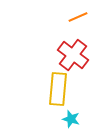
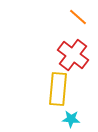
orange line: rotated 66 degrees clockwise
cyan star: rotated 12 degrees counterclockwise
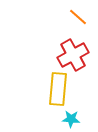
red cross: rotated 24 degrees clockwise
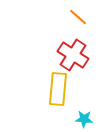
red cross: rotated 28 degrees counterclockwise
cyan star: moved 13 px right
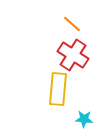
orange line: moved 6 px left, 7 px down
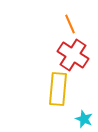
orange line: moved 2 px left; rotated 24 degrees clockwise
cyan star: rotated 18 degrees clockwise
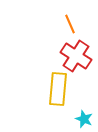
red cross: moved 3 px right, 1 px down
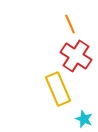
yellow rectangle: rotated 28 degrees counterclockwise
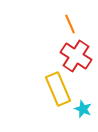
cyan star: moved 1 px left, 10 px up
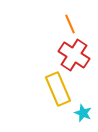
red cross: moved 2 px left, 1 px up
cyan star: moved 4 px down
